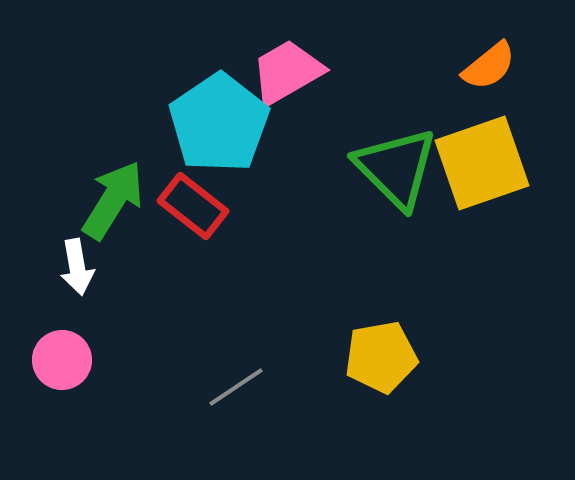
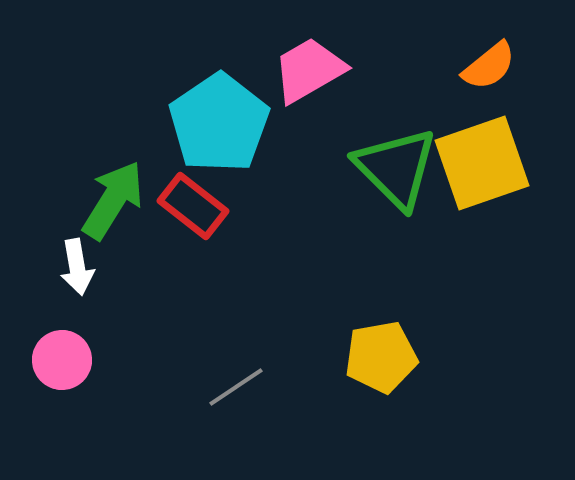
pink trapezoid: moved 22 px right, 2 px up
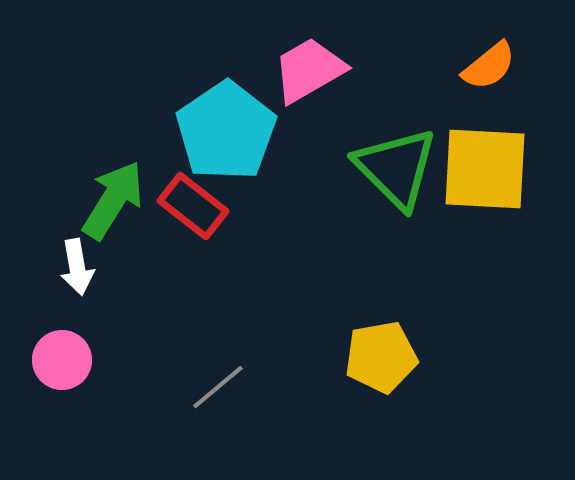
cyan pentagon: moved 7 px right, 8 px down
yellow square: moved 3 px right, 6 px down; rotated 22 degrees clockwise
gray line: moved 18 px left; rotated 6 degrees counterclockwise
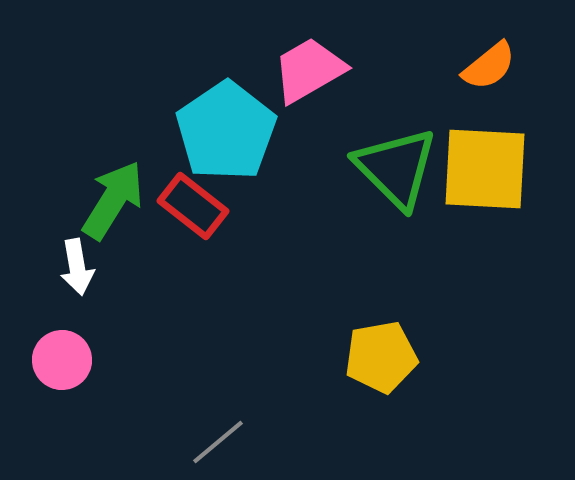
gray line: moved 55 px down
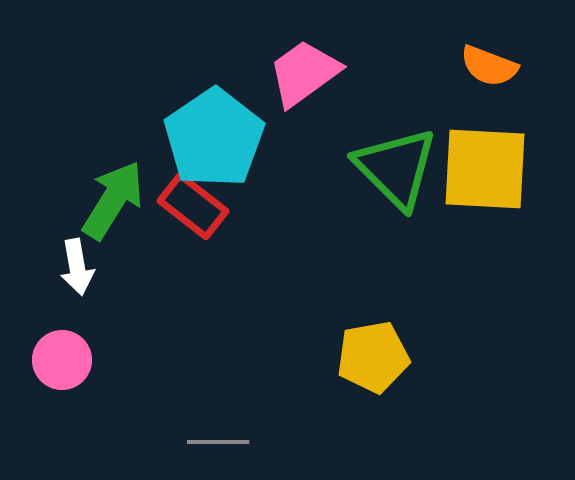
orange semicircle: rotated 60 degrees clockwise
pink trapezoid: moved 5 px left, 3 px down; rotated 6 degrees counterclockwise
cyan pentagon: moved 12 px left, 7 px down
yellow pentagon: moved 8 px left
gray line: rotated 40 degrees clockwise
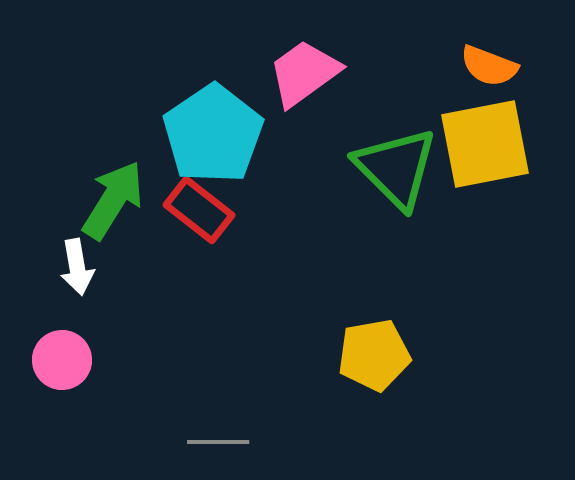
cyan pentagon: moved 1 px left, 4 px up
yellow square: moved 25 px up; rotated 14 degrees counterclockwise
red rectangle: moved 6 px right, 4 px down
yellow pentagon: moved 1 px right, 2 px up
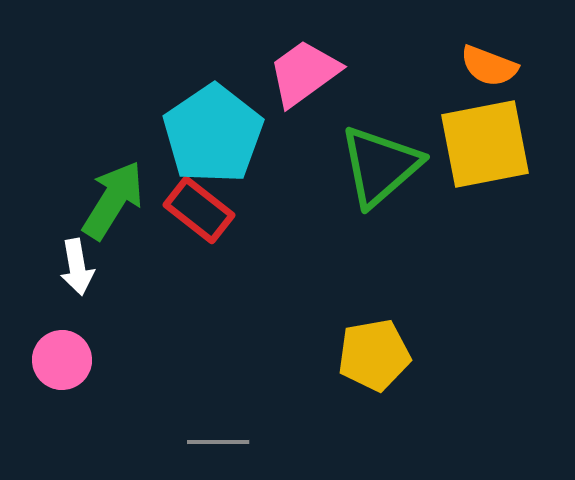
green triangle: moved 16 px left, 2 px up; rotated 34 degrees clockwise
